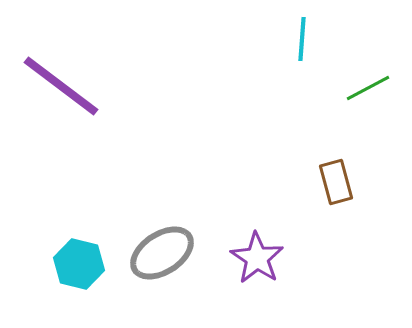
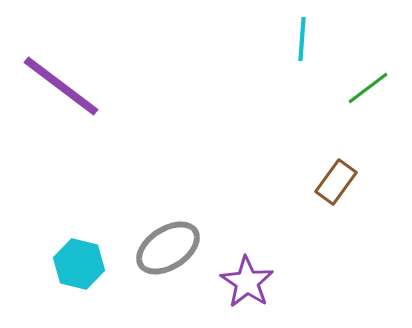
green line: rotated 9 degrees counterclockwise
brown rectangle: rotated 51 degrees clockwise
gray ellipse: moved 6 px right, 5 px up
purple star: moved 10 px left, 24 px down
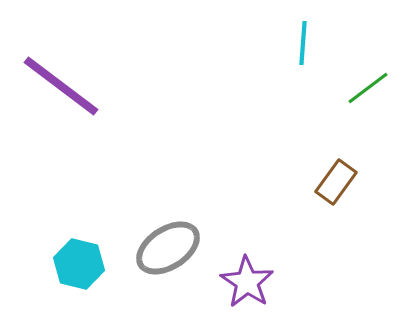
cyan line: moved 1 px right, 4 px down
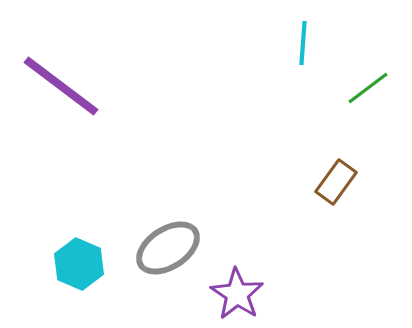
cyan hexagon: rotated 9 degrees clockwise
purple star: moved 10 px left, 12 px down
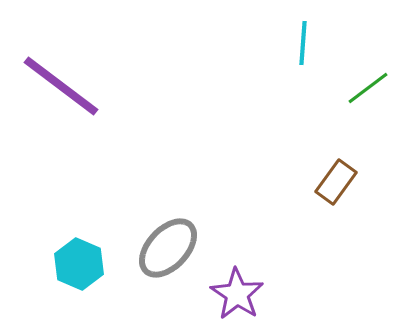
gray ellipse: rotated 14 degrees counterclockwise
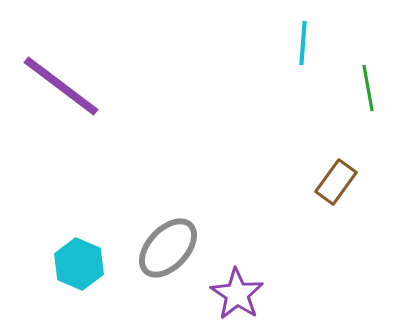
green line: rotated 63 degrees counterclockwise
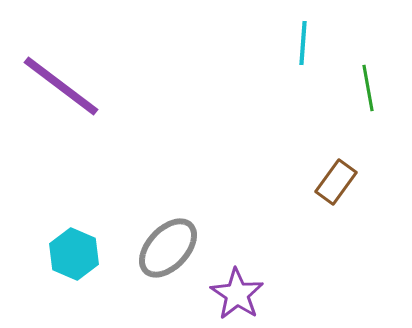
cyan hexagon: moved 5 px left, 10 px up
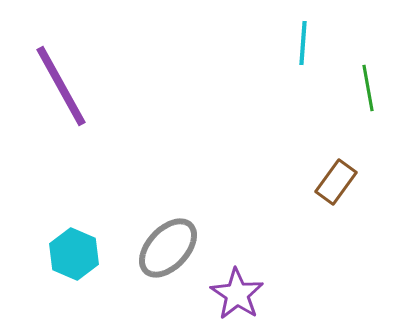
purple line: rotated 24 degrees clockwise
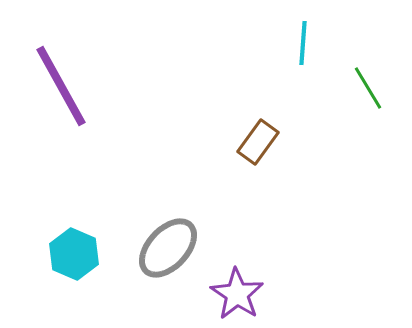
green line: rotated 21 degrees counterclockwise
brown rectangle: moved 78 px left, 40 px up
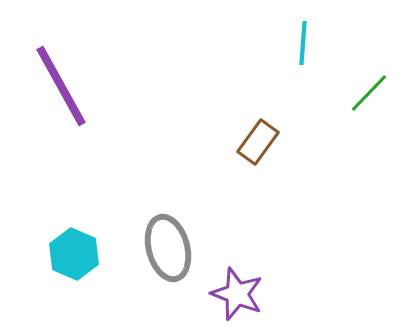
green line: moved 1 px right, 5 px down; rotated 75 degrees clockwise
gray ellipse: rotated 58 degrees counterclockwise
purple star: rotated 12 degrees counterclockwise
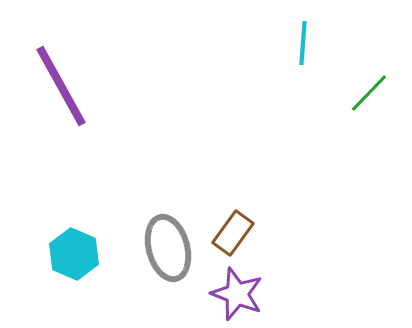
brown rectangle: moved 25 px left, 91 px down
